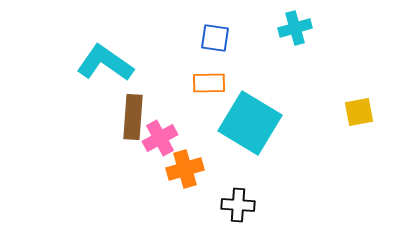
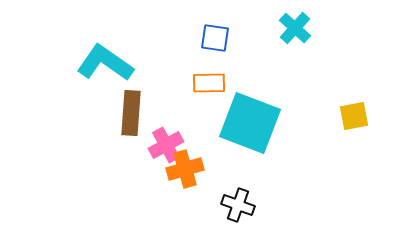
cyan cross: rotated 32 degrees counterclockwise
yellow square: moved 5 px left, 4 px down
brown rectangle: moved 2 px left, 4 px up
cyan square: rotated 10 degrees counterclockwise
pink cross: moved 6 px right, 7 px down
black cross: rotated 16 degrees clockwise
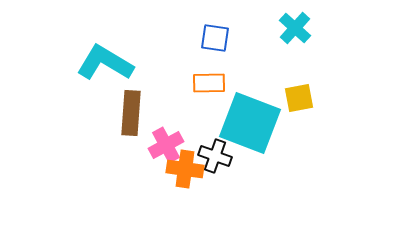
cyan L-shape: rotated 4 degrees counterclockwise
yellow square: moved 55 px left, 18 px up
orange cross: rotated 24 degrees clockwise
black cross: moved 23 px left, 49 px up
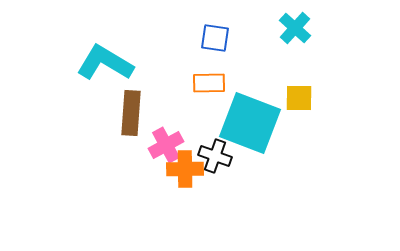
yellow square: rotated 12 degrees clockwise
orange cross: rotated 9 degrees counterclockwise
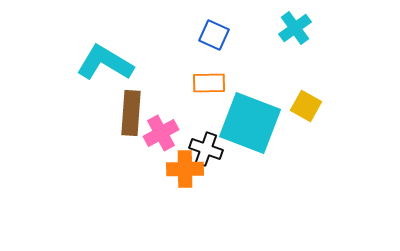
cyan cross: rotated 12 degrees clockwise
blue square: moved 1 px left, 3 px up; rotated 16 degrees clockwise
yellow square: moved 7 px right, 8 px down; rotated 28 degrees clockwise
pink cross: moved 5 px left, 12 px up
black cross: moved 9 px left, 7 px up
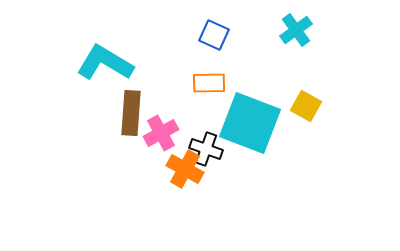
cyan cross: moved 1 px right, 2 px down
orange cross: rotated 30 degrees clockwise
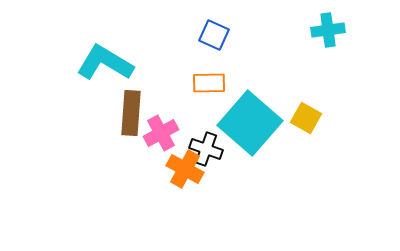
cyan cross: moved 32 px right; rotated 28 degrees clockwise
yellow square: moved 12 px down
cyan square: rotated 20 degrees clockwise
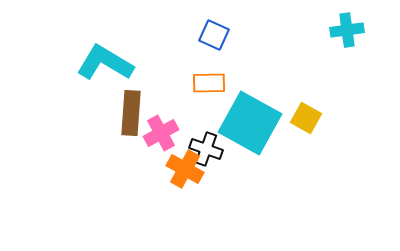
cyan cross: moved 19 px right
cyan square: rotated 12 degrees counterclockwise
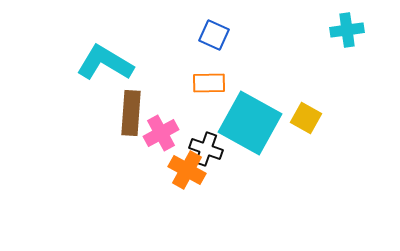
orange cross: moved 2 px right, 1 px down
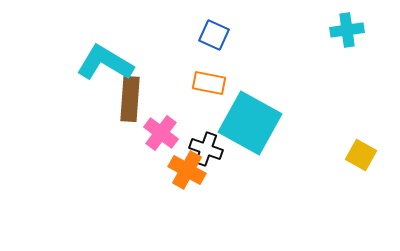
orange rectangle: rotated 12 degrees clockwise
brown rectangle: moved 1 px left, 14 px up
yellow square: moved 55 px right, 37 px down
pink cross: rotated 24 degrees counterclockwise
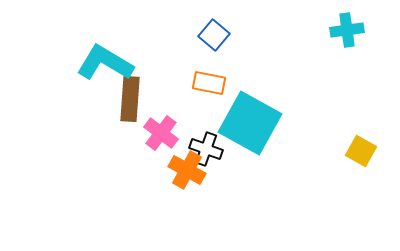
blue square: rotated 16 degrees clockwise
yellow square: moved 4 px up
